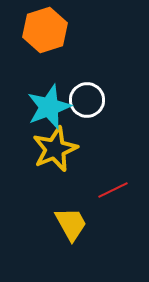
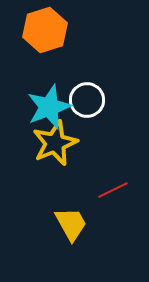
yellow star: moved 6 px up
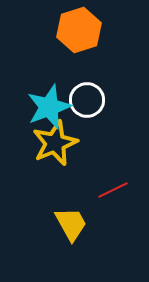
orange hexagon: moved 34 px right
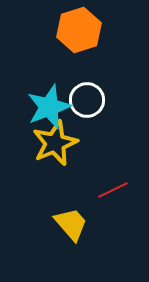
yellow trapezoid: rotated 12 degrees counterclockwise
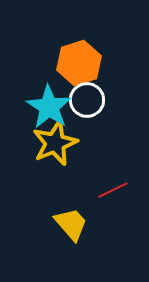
orange hexagon: moved 33 px down
cyan star: rotated 18 degrees counterclockwise
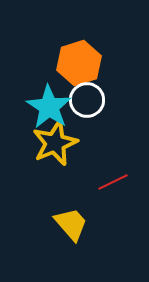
red line: moved 8 px up
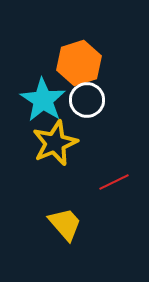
cyan star: moved 6 px left, 7 px up
red line: moved 1 px right
yellow trapezoid: moved 6 px left
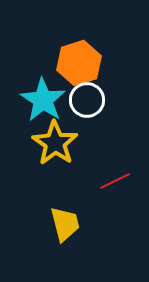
yellow star: rotated 15 degrees counterclockwise
red line: moved 1 px right, 1 px up
yellow trapezoid: rotated 27 degrees clockwise
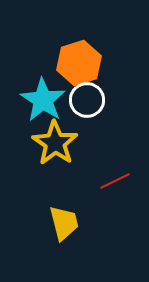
yellow trapezoid: moved 1 px left, 1 px up
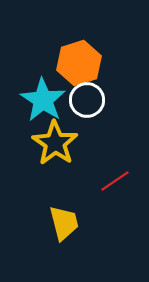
red line: rotated 8 degrees counterclockwise
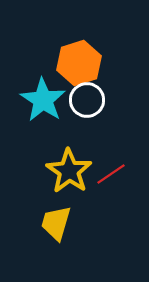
yellow star: moved 14 px right, 28 px down
red line: moved 4 px left, 7 px up
yellow trapezoid: moved 8 px left; rotated 150 degrees counterclockwise
